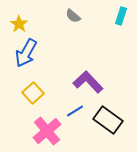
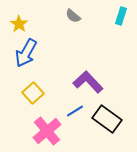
black rectangle: moved 1 px left, 1 px up
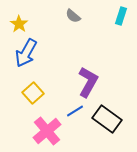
purple L-shape: rotated 72 degrees clockwise
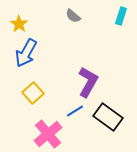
black rectangle: moved 1 px right, 2 px up
pink cross: moved 1 px right, 3 px down
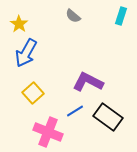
purple L-shape: rotated 92 degrees counterclockwise
pink cross: moved 2 px up; rotated 28 degrees counterclockwise
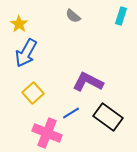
blue line: moved 4 px left, 2 px down
pink cross: moved 1 px left, 1 px down
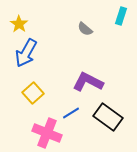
gray semicircle: moved 12 px right, 13 px down
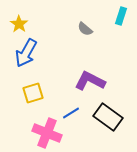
purple L-shape: moved 2 px right, 1 px up
yellow square: rotated 25 degrees clockwise
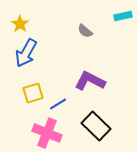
cyan rectangle: moved 2 px right; rotated 60 degrees clockwise
yellow star: moved 1 px right
gray semicircle: moved 2 px down
blue line: moved 13 px left, 9 px up
black rectangle: moved 12 px left, 9 px down; rotated 8 degrees clockwise
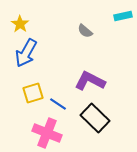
blue line: rotated 66 degrees clockwise
black rectangle: moved 1 px left, 8 px up
